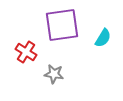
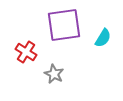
purple square: moved 2 px right
gray star: rotated 18 degrees clockwise
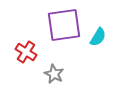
cyan semicircle: moved 5 px left, 1 px up
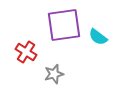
cyan semicircle: rotated 96 degrees clockwise
gray star: rotated 30 degrees clockwise
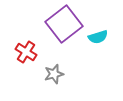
purple square: moved 1 px up; rotated 30 degrees counterclockwise
cyan semicircle: rotated 54 degrees counterclockwise
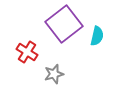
cyan semicircle: moved 1 px left, 1 px up; rotated 60 degrees counterclockwise
red cross: moved 1 px right
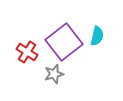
purple square: moved 18 px down
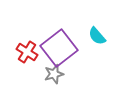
cyan semicircle: rotated 126 degrees clockwise
purple square: moved 5 px left, 6 px down
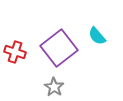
red cross: moved 12 px left; rotated 15 degrees counterclockwise
gray star: moved 13 px down; rotated 24 degrees counterclockwise
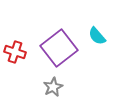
gray star: moved 1 px left; rotated 12 degrees clockwise
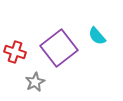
gray star: moved 18 px left, 5 px up
